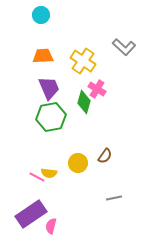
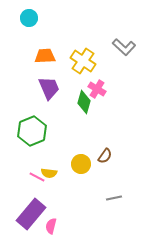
cyan circle: moved 12 px left, 3 px down
orange trapezoid: moved 2 px right
green hexagon: moved 19 px left, 14 px down; rotated 12 degrees counterclockwise
yellow circle: moved 3 px right, 1 px down
purple rectangle: rotated 16 degrees counterclockwise
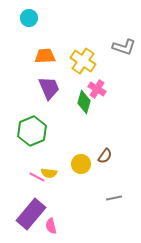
gray L-shape: rotated 25 degrees counterclockwise
pink semicircle: rotated 28 degrees counterclockwise
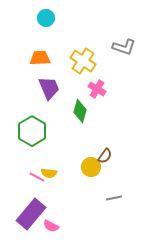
cyan circle: moved 17 px right
orange trapezoid: moved 5 px left, 2 px down
green diamond: moved 4 px left, 9 px down
green hexagon: rotated 8 degrees counterclockwise
yellow circle: moved 10 px right, 3 px down
pink semicircle: rotated 49 degrees counterclockwise
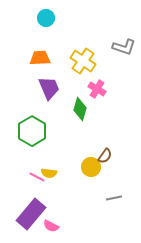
green diamond: moved 2 px up
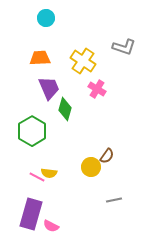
green diamond: moved 15 px left
brown semicircle: moved 2 px right
gray line: moved 2 px down
purple rectangle: rotated 24 degrees counterclockwise
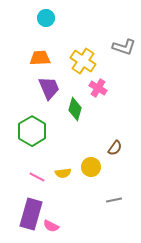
pink cross: moved 1 px right, 1 px up
green diamond: moved 10 px right
brown semicircle: moved 8 px right, 8 px up
yellow semicircle: moved 14 px right; rotated 14 degrees counterclockwise
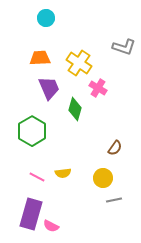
yellow cross: moved 4 px left, 2 px down
yellow circle: moved 12 px right, 11 px down
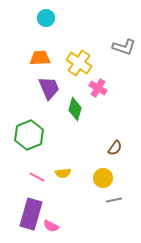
green hexagon: moved 3 px left, 4 px down; rotated 8 degrees clockwise
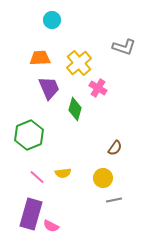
cyan circle: moved 6 px right, 2 px down
yellow cross: rotated 15 degrees clockwise
pink line: rotated 14 degrees clockwise
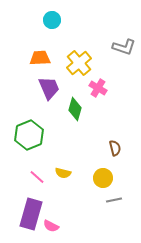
brown semicircle: rotated 49 degrees counterclockwise
yellow semicircle: rotated 21 degrees clockwise
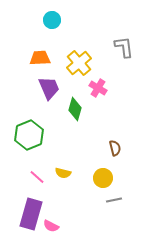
gray L-shape: rotated 115 degrees counterclockwise
